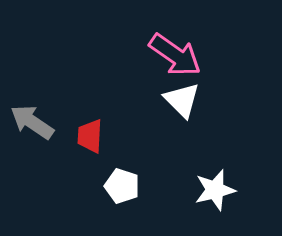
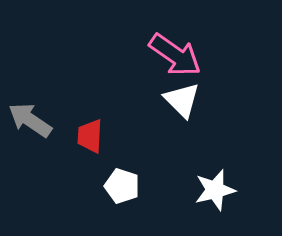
gray arrow: moved 2 px left, 2 px up
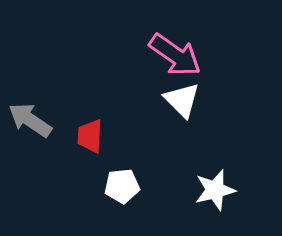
white pentagon: rotated 24 degrees counterclockwise
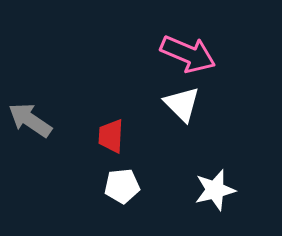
pink arrow: moved 13 px right, 1 px up; rotated 12 degrees counterclockwise
white triangle: moved 4 px down
red trapezoid: moved 21 px right
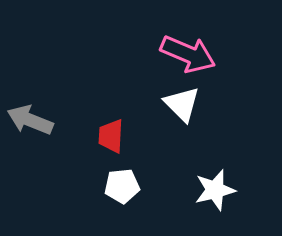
gray arrow: rotated 12 degrees counterclockwise
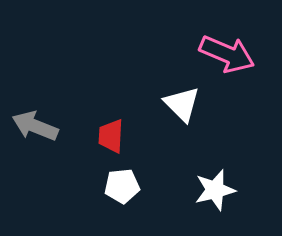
pink arrow: moved 39 px right
gray arrow: moved 5 px right, 6 px down
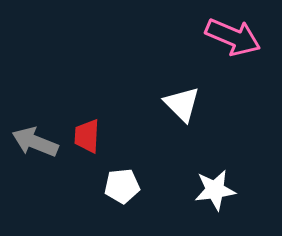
pink arrow: moved 6 px right, 17 px up
gray arrow: moved 16 px down
red trapezoid: moved 24 px left
white star: rotated 6 degrees clockwise
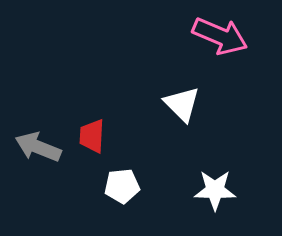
pink arrow: moved 13 px left, 1 px up
red trapezoid: moved 5 px right
gray arrow: moved 3 px right, 5 px down
white star: rotated 9 degrees clockwise
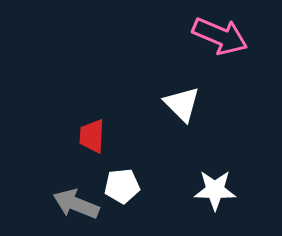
gray arrow: moved 38 px right, 57 px down
